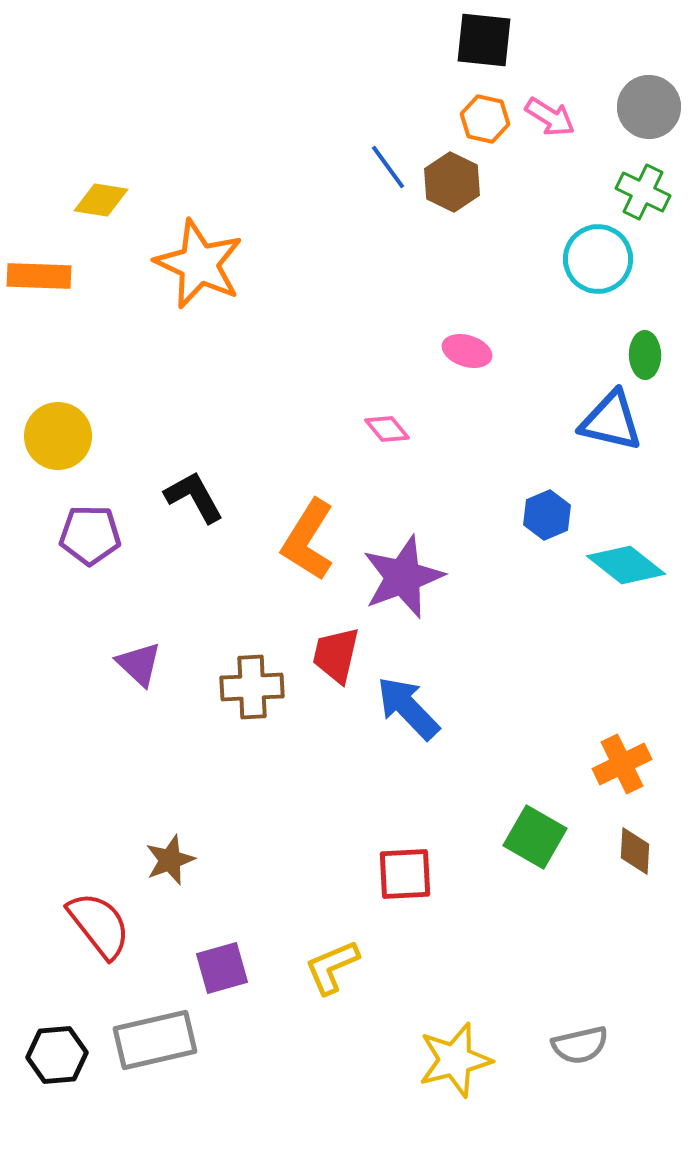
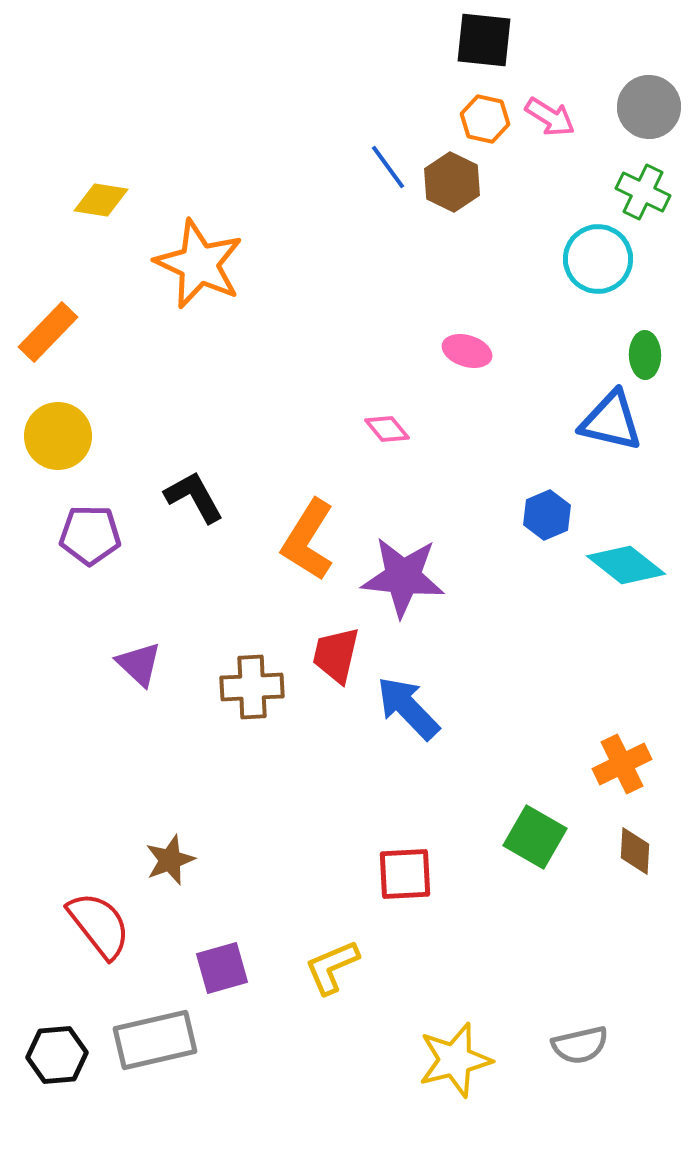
orange rectangle: moved 9 px right, 56 px down; rotated 48 degrees counterclockwise
purple star: rotated 26 degrees clockwise
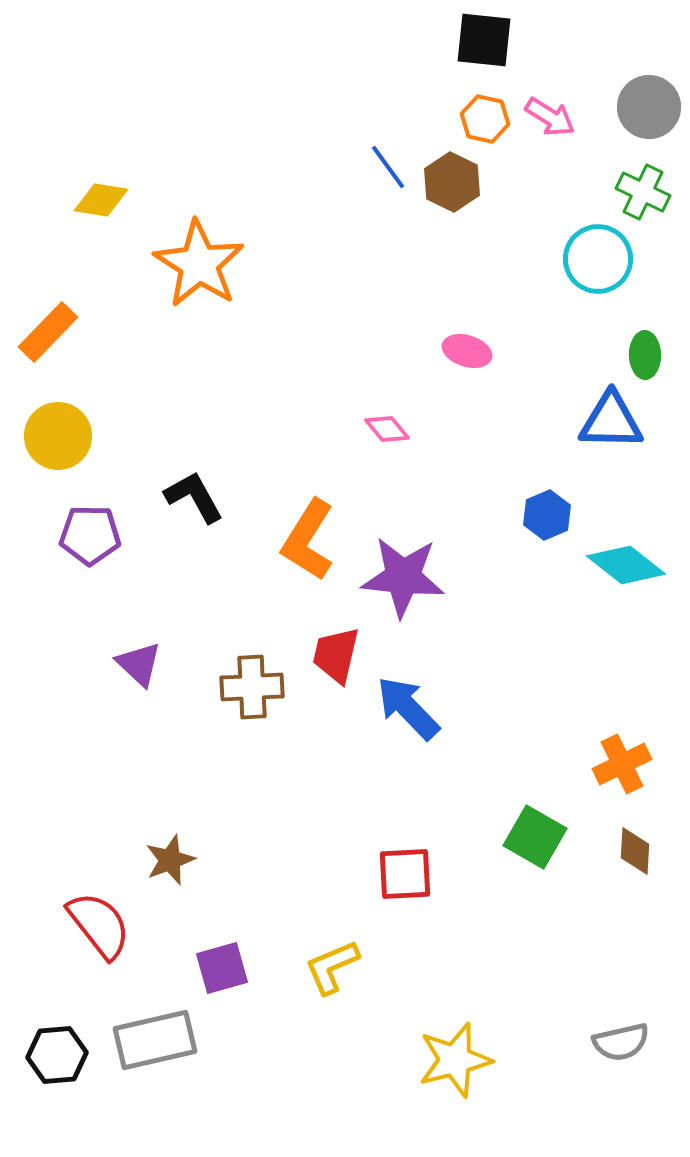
orange star: rotated 8 degrees clockwise
blue triangle: rotated 12 degrees counterclockwise
gray semicircle: moved 41 px right, 3 px up
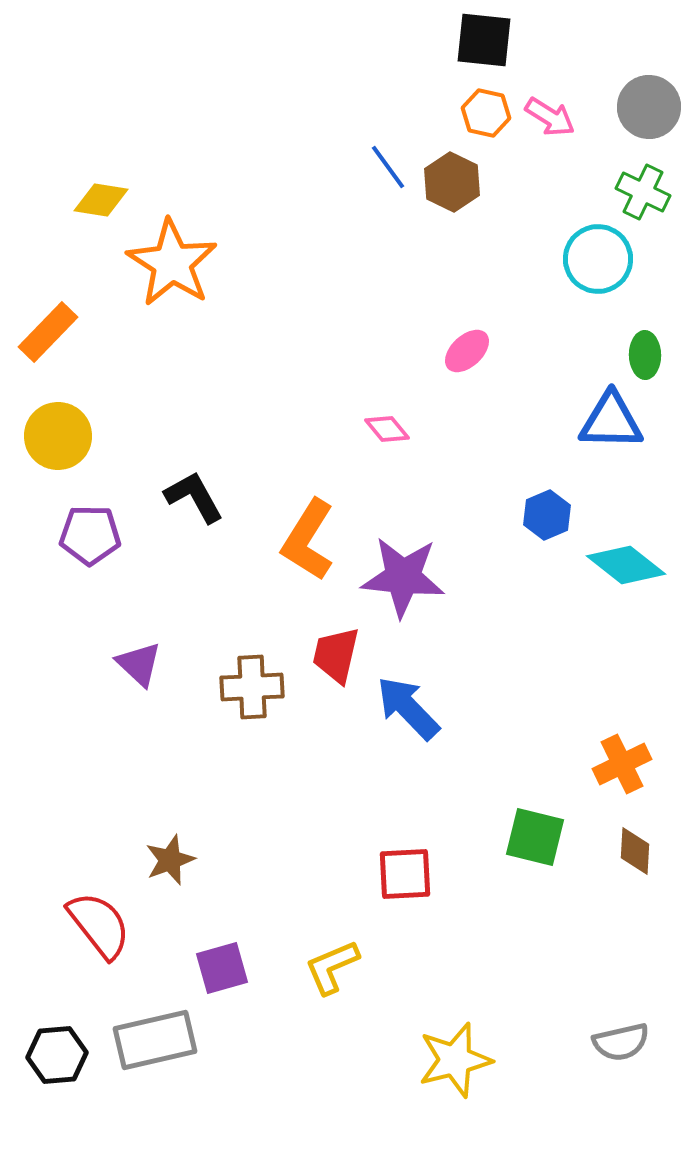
orange hexagon: moved 1 px right, 6 px up
orange star: moved 27 px left, 1 px up
pink ellipse: rotated 60 degrees counterclockwise
green square: rotated 16 degrees counterclockwise
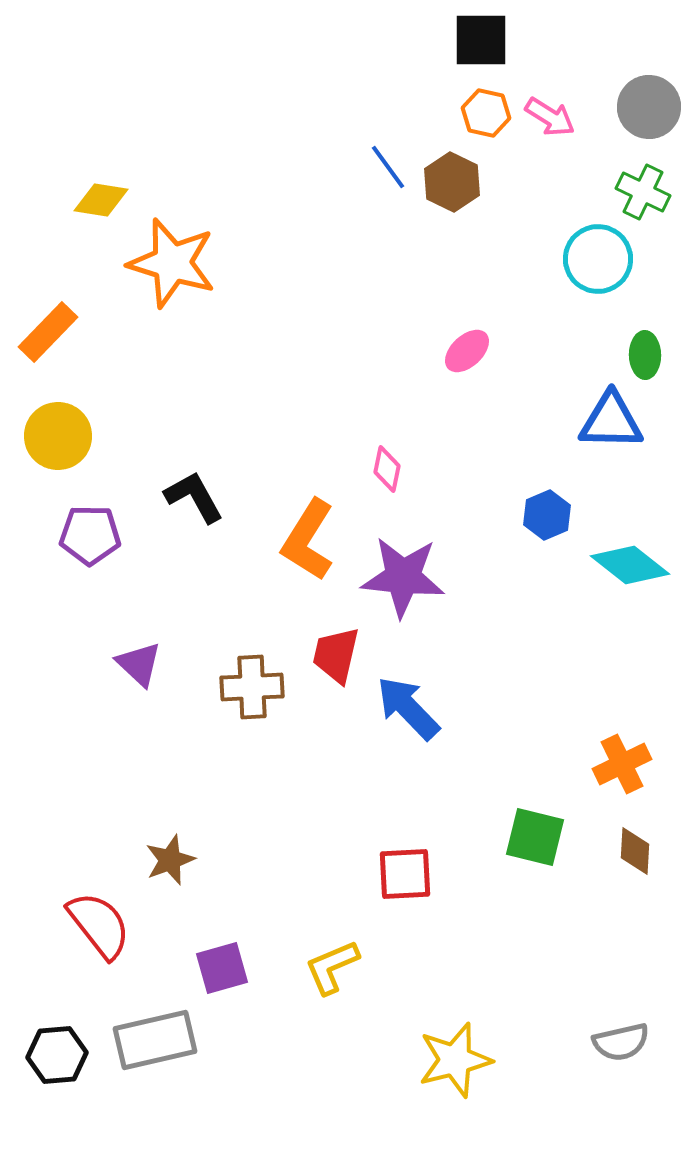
black square: moved 3 px left; rotated 6 degrees counterclockwise
orange star: rotated 16 degrees counterclockwise
pink diamond: moved 40 px down; rotated 51 degrees clockwise
cyan diamond: moved 4 px right
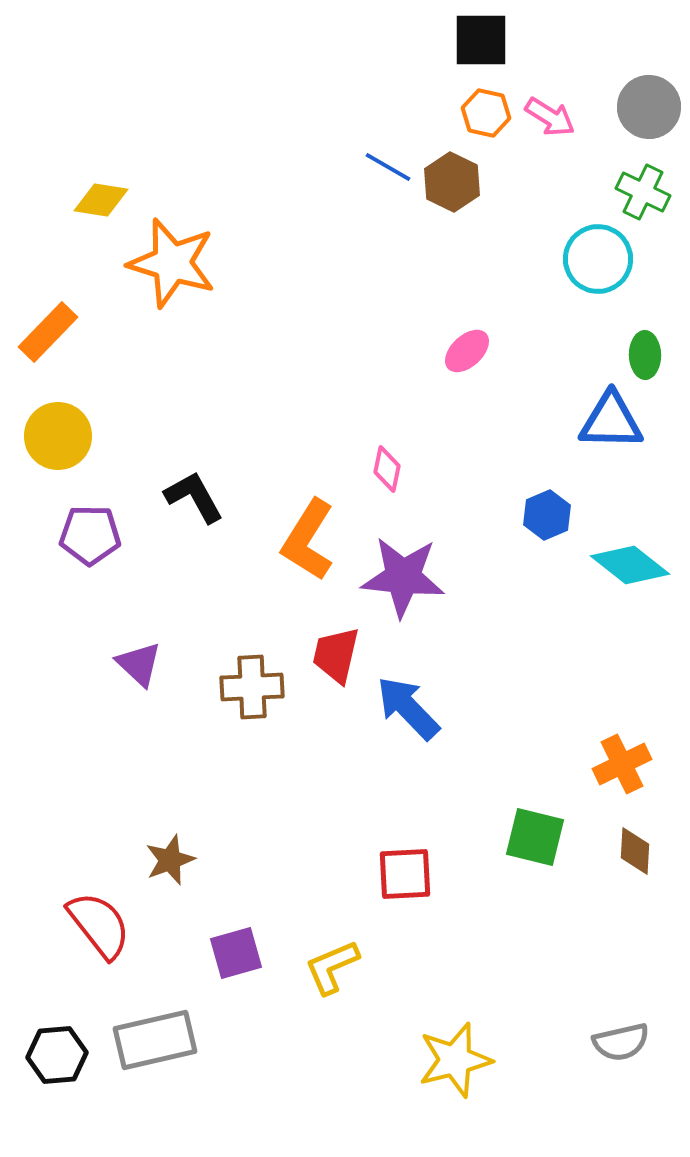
blue line: rotated 24 degrees counterclockwise
purple square: moved 14 px right, 15 px up
